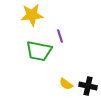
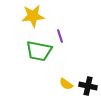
yellow star: moved 1 px right, 1 px down
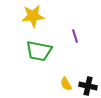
purple line: moved 15 px right
yellow semicircle: rotated 24 degrees clockwise
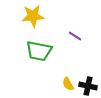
purple line: rotated 40 degrees counterclockwise
yellow semicircle: moved 2 px right
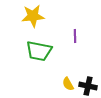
purple line: rotated 56 degrees clockwise
